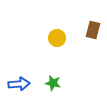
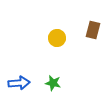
blue arrow: moved 1 px up
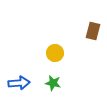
brown rectangle: moved 1 px down
yellow circle: moved 2 px left, 15 px down
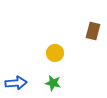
blue arrow: moved 3 px left
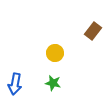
brown rectangle: rotated 24 degrees clockwise
blue arrow: moved 1 px left, 1 px down; rotated 105 degrees clockwise
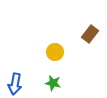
brown rectangle: moved 3 px left, 3 px down
yellow circle: moved 1 px up
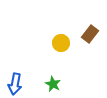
yellow circle: moved 6 px right, 9 px up
green star: moved 1 px down; rotated 14 degrees clockwise
